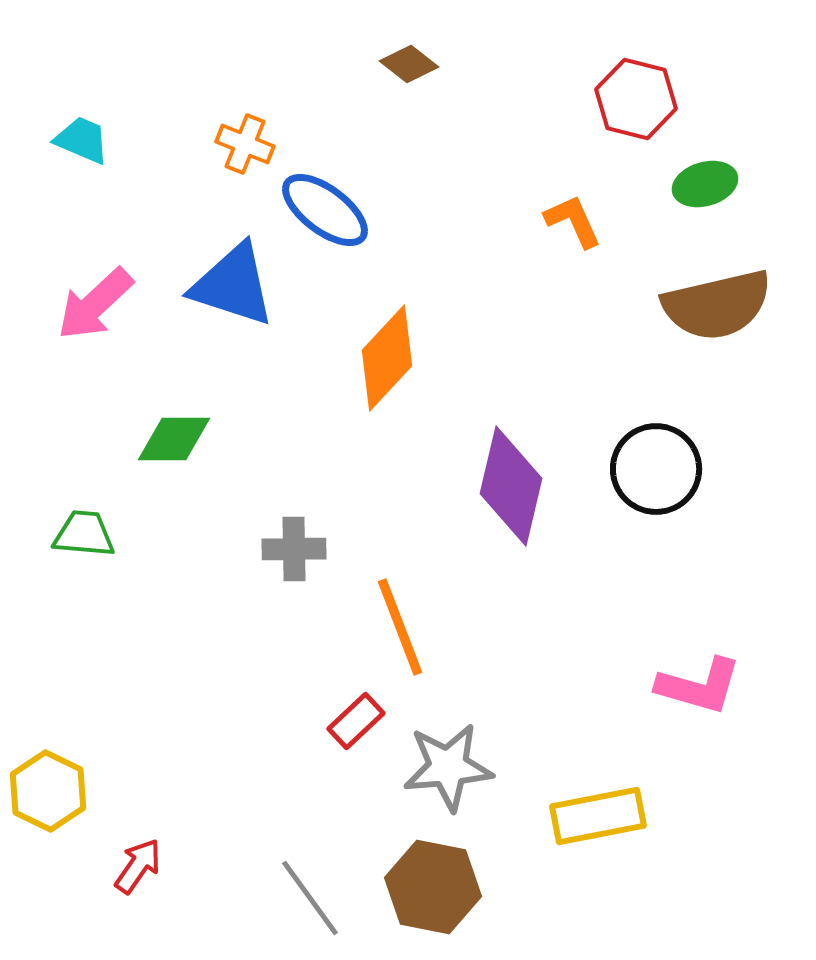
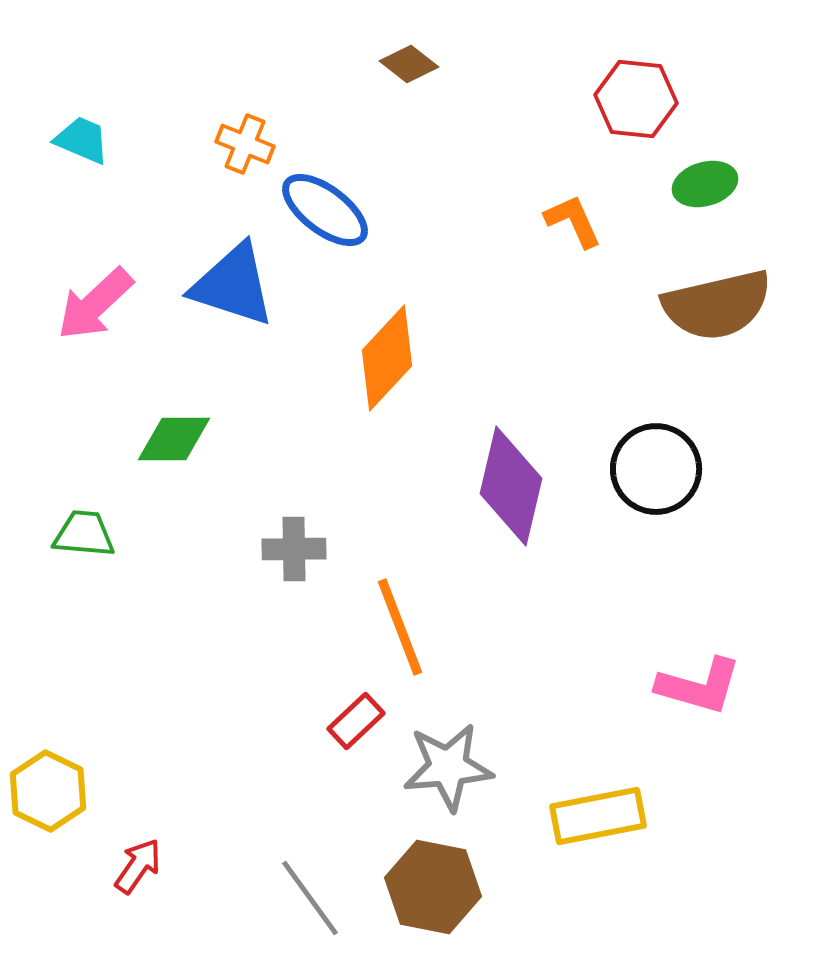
red hexagon: rotated 8 degrees counterclockwise
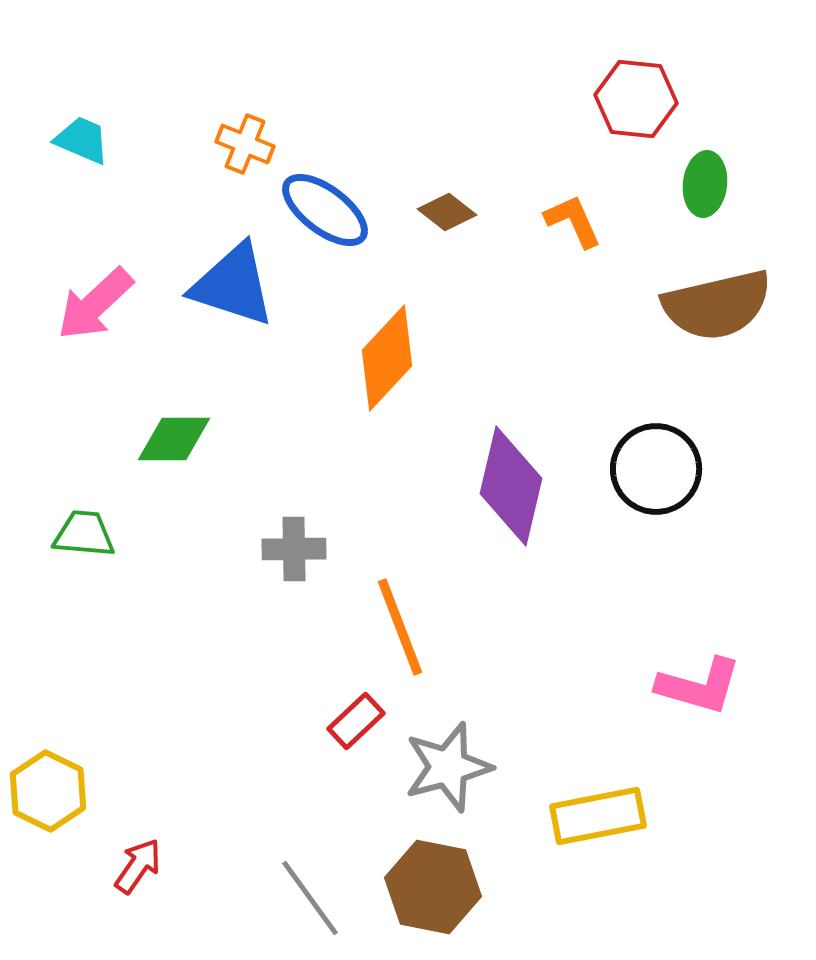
brown diamond: moved 38 px right, 148 px down
green ellipse: rotated 68 degrees counterclockwise
gray star: rotated 10 degrees counterclockwise
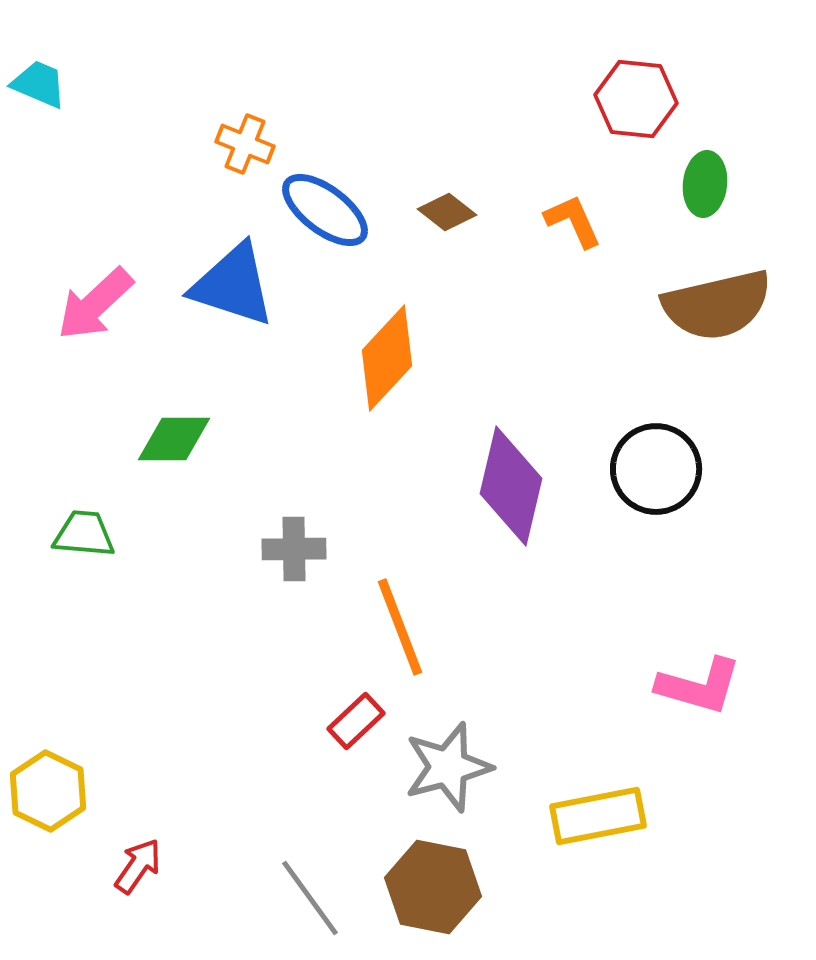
cyan trapezoid: moved 43 px left, 56 px up
